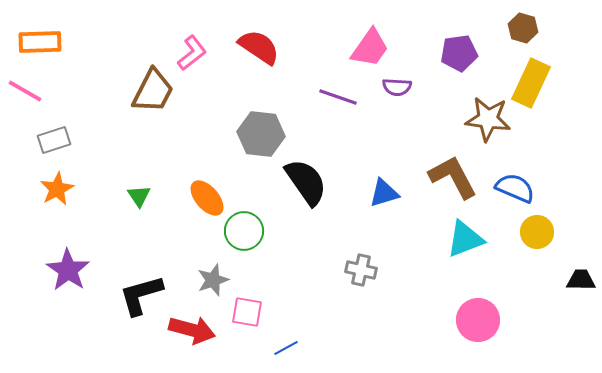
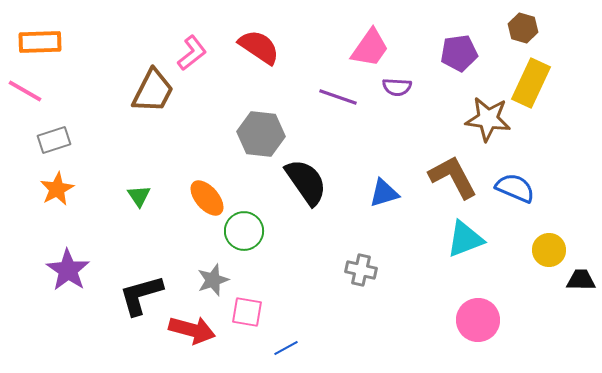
yellow circle: moved 12 px right, 18 px down
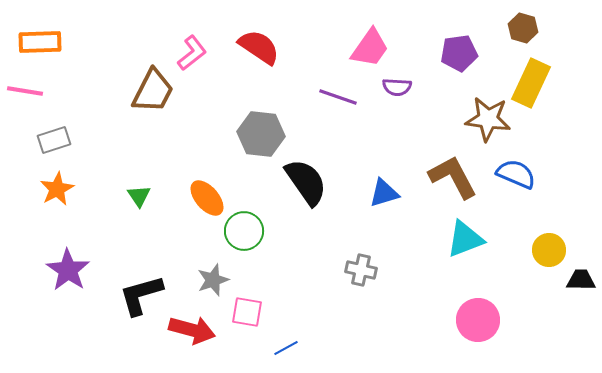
pink line: rotated 21 degrees counterclockwise
blue semicircle: moved 1 px right, 14 px up
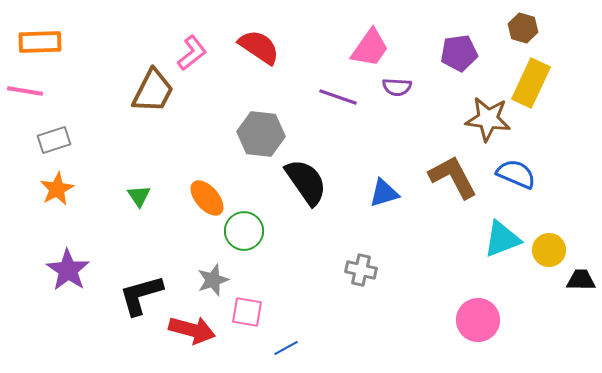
cyan triangle: moved 37 px right
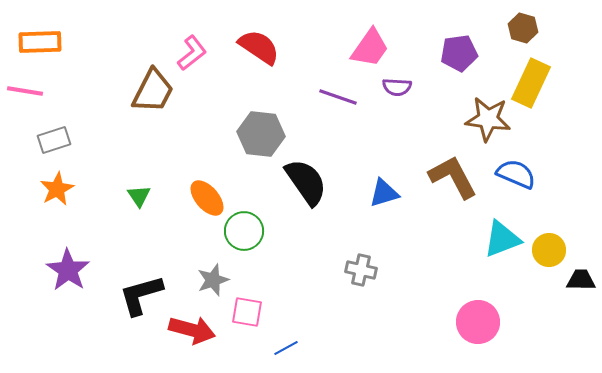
pink circle: moved 2 px down
